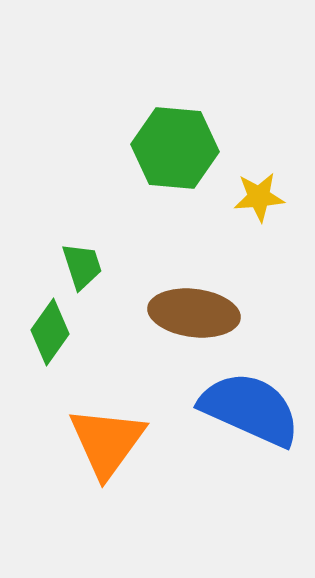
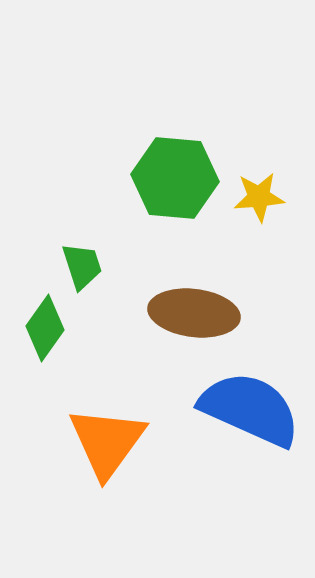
green hexagon: moved 30 px down
green diamond: moved 5 px left, 4 px up
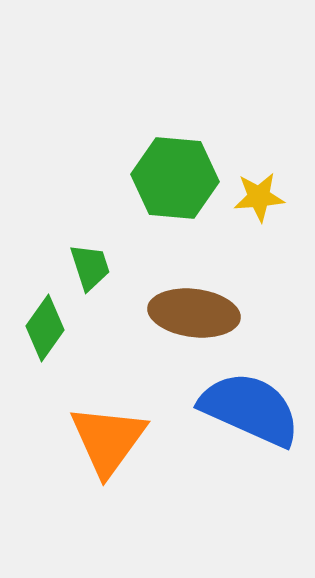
green trapezoid: moved 8 px right, 1 px down
orange triangle: moved 1 px right, 2 px up
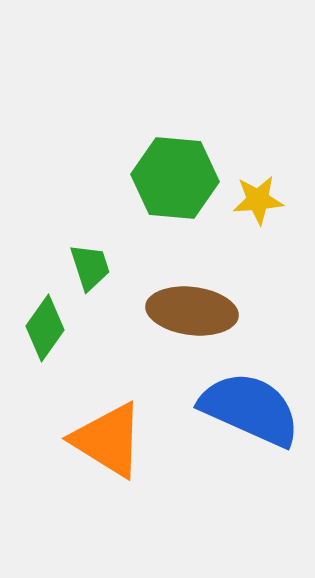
yellow star: moved 1 px left, 3 px down
brown ellipse: moved 2 px left, 2 px up
orange triangle: rotated 34 degrees counterclockwise
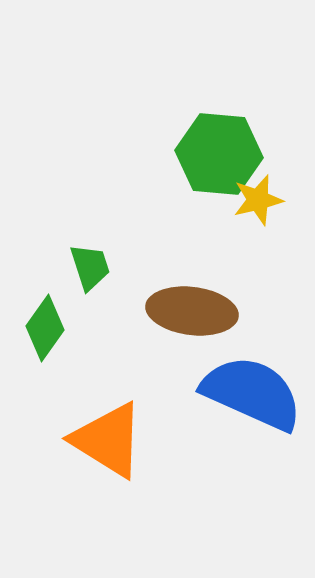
green hexagon: moved 44 px right, 24 px up
yellow star: rotated 9 degrees counterclockwise
blue semicircle: moved 2 px right, 16 px up
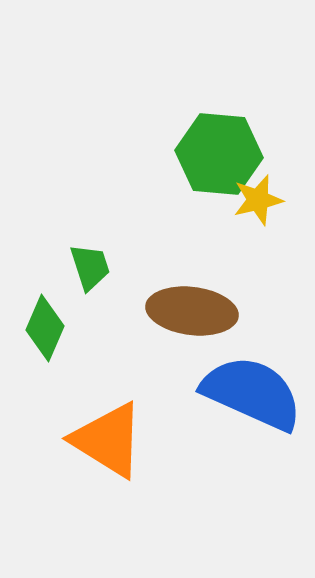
green diamond: rotated 12 degrees counterclockwise
